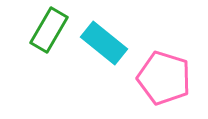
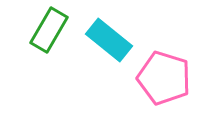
cyan rectangle: moved 5 px right, 3 px up
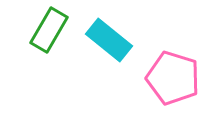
pink pentagon: moved 9 px right
